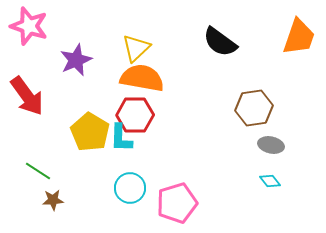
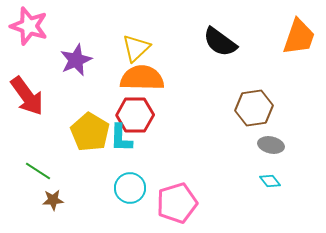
orange semicircle: rotated 9 degrees counterclockwise
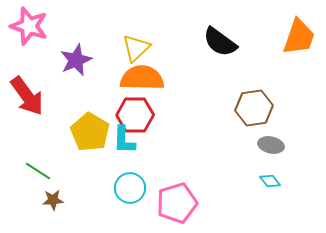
cyan L-shape: moved 3 px right, 2 px down
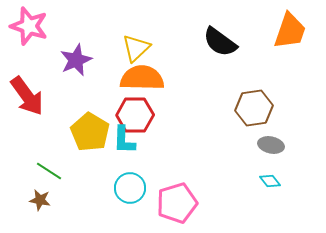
orange trapezoid: moved 9 px left, 6 px up
green line: moved 11 px right
brown star: moved 13 px left; rotated 15 degrees clockwise
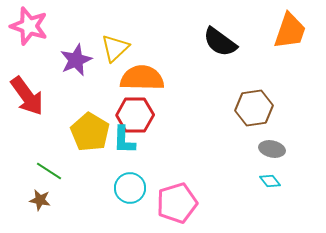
yellow triangle: moved 21 px left
gray ellipse: moved 1 px right, 4 px down
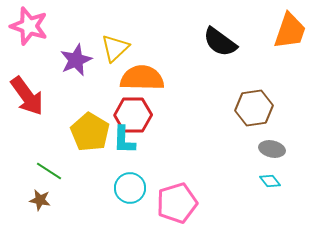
red hexagon: moved 2 px left
